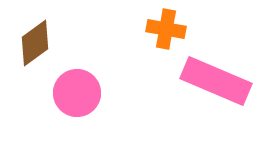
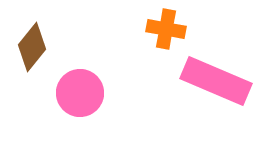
brown diamond: moved 3 px left, 4 px down; rotated 15 degrees counterclockwise
pink circle: moved 3 px right
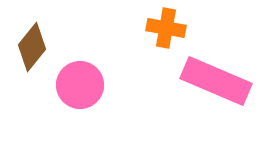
orange cross: moved 1 px up
pink circle: moved 8 px up
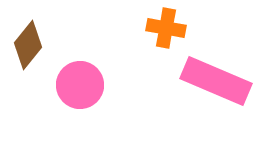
brown diamond: moved 4 px left, 2 px up
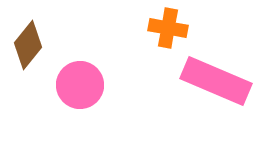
orange cross: moved 2 px right
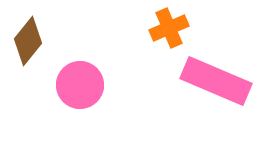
orange cross: moved 1 px right; rotated 33 degrees counterclockwise
brown diamond: moved 4 px up
